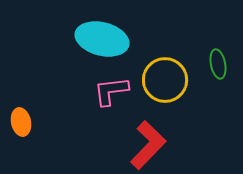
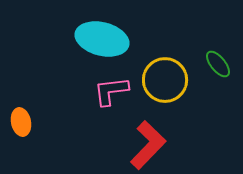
green ellipse: rotated 28 degrees counterclockwise
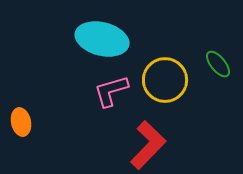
pink L-shape: rotated 9 degrees counterclockwise
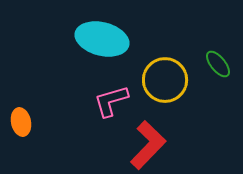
pink L-shape: moved 10 px down
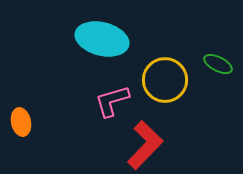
green ellipse: rotated 24 degrees counterclockwise
pink L-shape: moved 1 px right
red L-shape: moved 3 px left
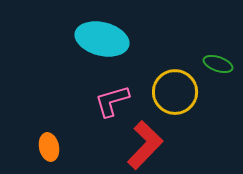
green ellipse: rotated 8 degrees counterclockwise
yellow circle: moved 10 px right, 12 px down
orange ellipse: moved 28 px right, 25 px down
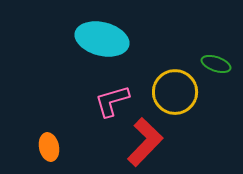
green ellipse: moved 2 px left
red L-shape: moved 3 px up
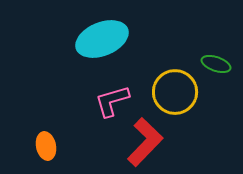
cyan ellipse: rotated 36 degrees counterclockwise
orange ellipse: moved 3 px left, 1 px up
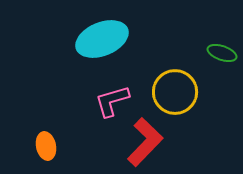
green ellipse: moved 6 px right, 11 px up
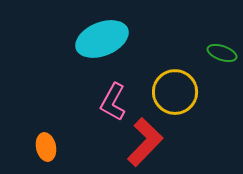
pink L-shape: moved 1 px right, 1 px down; rotated 45 degrees counterclockwise
orange ellipse: moved 1 px down
